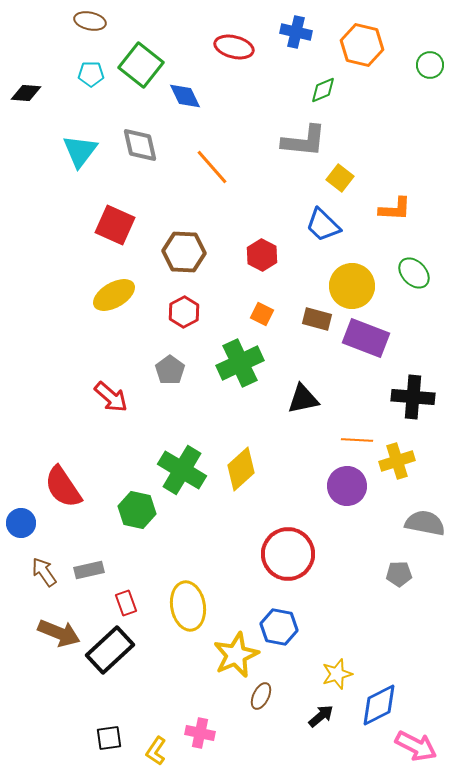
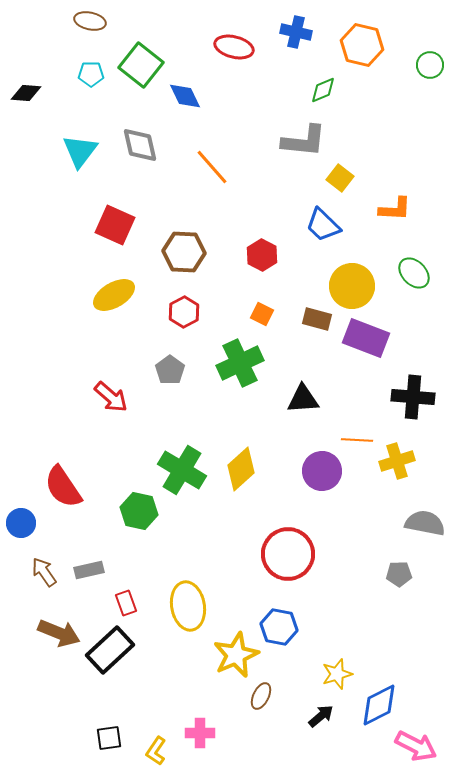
black triangle at (303, 399): rotated 8 degrees clockwise
purple circle at (347, 486): moved 25 px left, 15 px up
green hexagon at (137, 510): moved 2 px right, 1 px down
pink cross at (200, 733): rotated 12 degrees counterclockwise
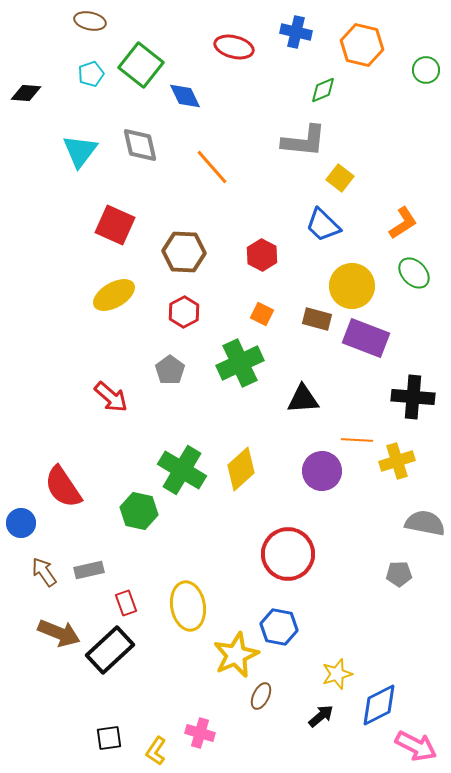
green circle at (430, 65): moved 4 px left, 5 px down
cyan pentagon at (91, 74): rotated 20 degrees counterclockwise
orange L-shape at (395, 209): moved 8 px right, 14 px down; rotated 36 degrees counterclockwise
pink cross at (200, 733): rotated 16 degrees clockwise
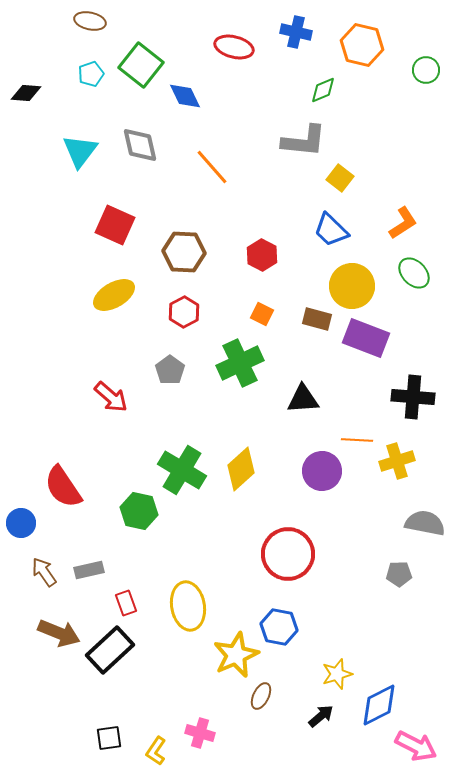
blue trapezoid at (323, 225): moved 8 px right, 5 px down
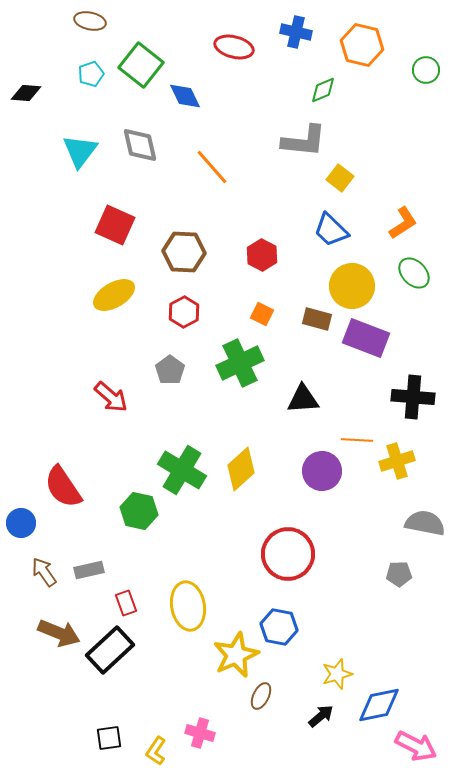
blue diamond at (379, 705): rotated 15 degrees clockwise
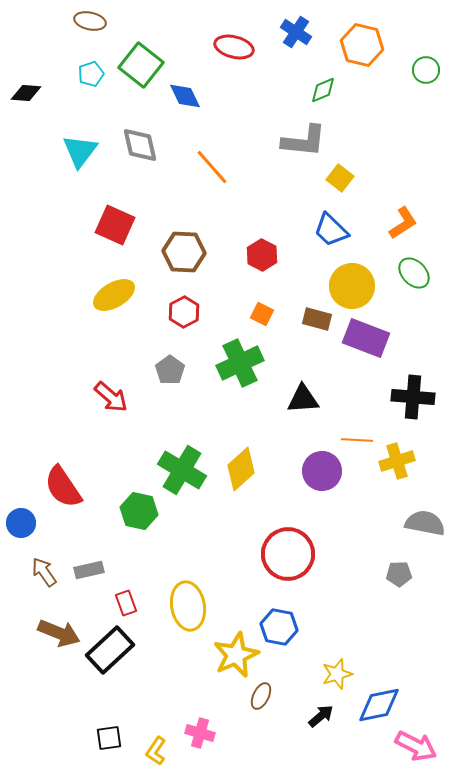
blue cross at (296, 32): rotated 20 degrees clockwise
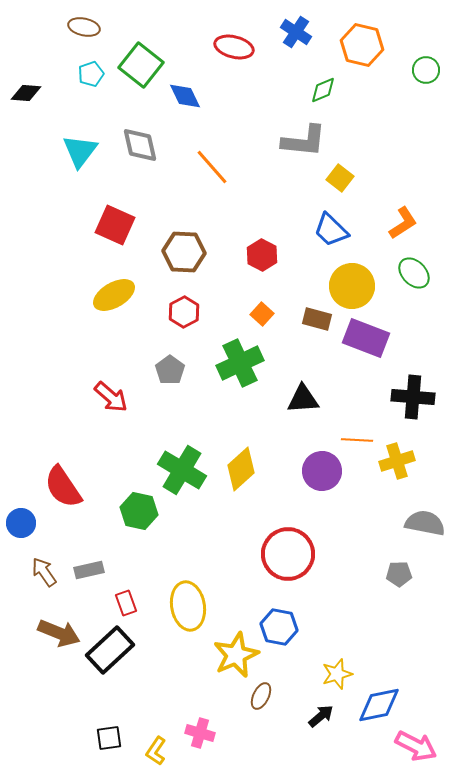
brown ellipse at (90, 21): moved 6 px left, 6 px down
orange square at (262, 314): rotated 15 degrees clockwise
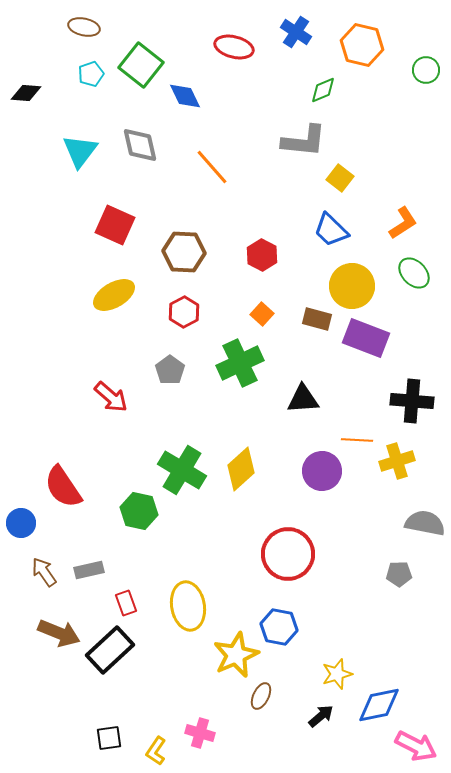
black cross at (413, 397): moved 1 px left, 4 px down
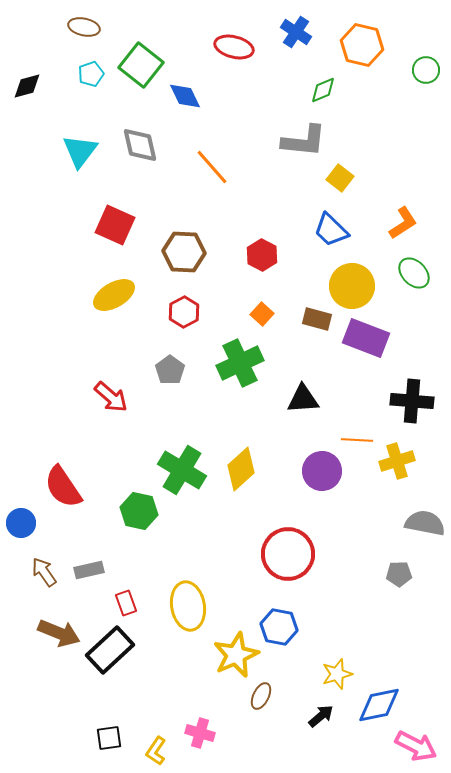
black diamond at (26, 93): moved 1 px right, 7 px up; rotated 20 degrees counterclockwise
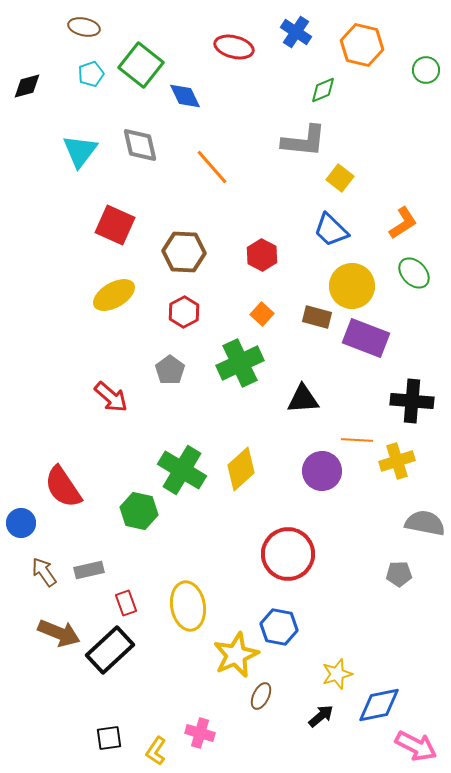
brown rectangle at (317, 319): moved 2 px up
